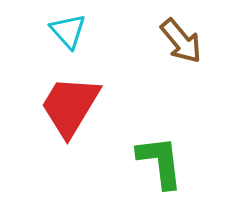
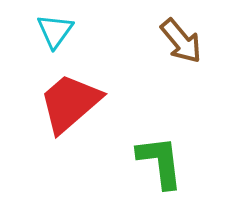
cyan triangle: moved 13 px left; rotated 18 degrees clockwise
red trapezoid: moved 3 px up; rotated 18 degrees clockwise
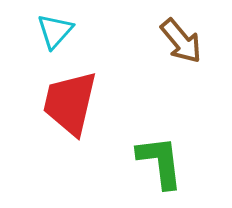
cyan triangle: rotated 6 degrees clockwise
red trapezoid: rotated 36 degrees counterclockwise
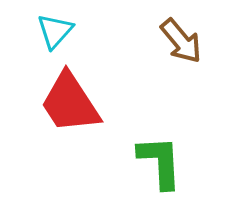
red trapezoid: rotated 46 degrees counterclockwise
green L-shape: rotated 4 degrees clockwise
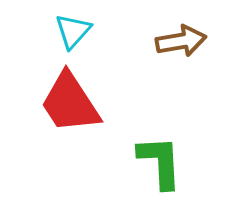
cyan triangle: moved 18 px right
brown arrow: rotated 60 degrees counterclockwise
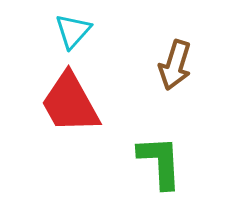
brown arrow: moved 6 px left, 24 px down; rotated 117 degrees clockwise
red trapezoid: rotated 4 degrees clockwise
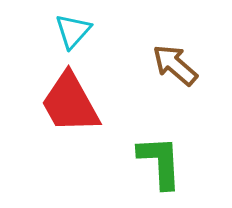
brown arrow: rotated 114 degrees clockwise
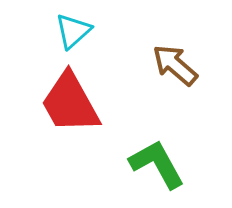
cyan triangle: rotated 6 degrees clockwise
green L-shape: moved 3 px left, 2 px down; rotated 26 degrees counterclockwise
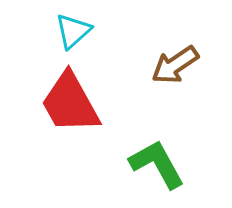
brown arrow: rotated 75 degrees counterclockwise
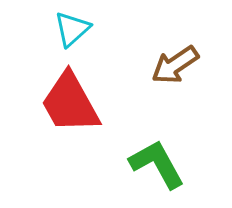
cyan triangle: moved 1 px left, 2 px up
